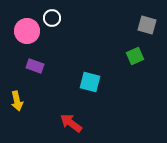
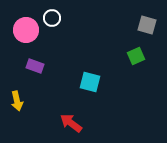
pink circle: moved 1 px left, 1 px up
green square: moved 1 px right
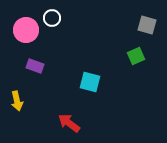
red arrow: moved 2 px left
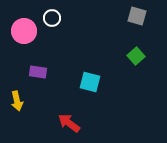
gray square: moved 10 px left, 9 px up
pink circle: moved 2 px left, 1 px down
green square: rotated 18 degrees counterclockwise
purple rectangle: moved 3 px right, 6 px down; rotated 12 degrees counterclockwise
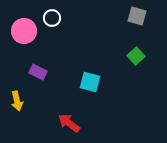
purple rectangle: rotated 18 degrees clockwise
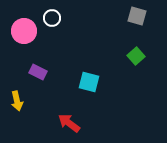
cyan square: moved 1 px left
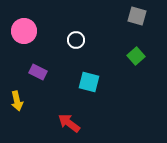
white circle: moved 24 px right, 22 px down
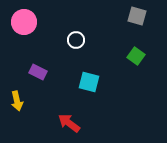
pink circle: moved 9 px up
green square: rotated 12 degrees counterclockwise
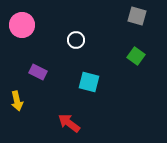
pink circle: moved 2 px left, 3 px down
